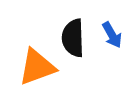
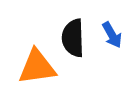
orange triangle: rotated 12 degrees clockwise
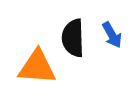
orange triangle: rotated 12 degrees clockwise
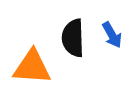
orange triangle: moved 5 px left
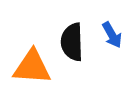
black semicircle: moved 1 px left, 4 px down
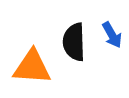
black semicircle: moved 2 px right
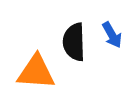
orange triangle: moved 4 px right, 5 px down
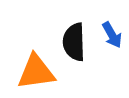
orange triangle: rotated 12 degrees counterclockwise
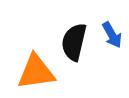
black semicircle: rotated 15 degrees clockwise
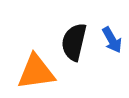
blue arrow: moved 5 px down
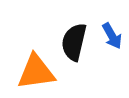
blue arrow: moved 4 px up
